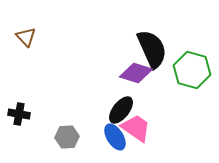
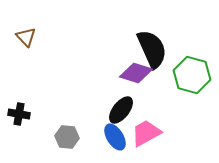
green hexagon: moved 5 px down
pink trapezoid: moved 10 px right, 5 px down; rotated 64 degrees counterclockwise
gray hexagon: rotated 10 degrees clockwise
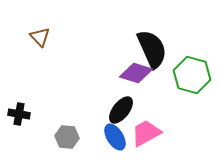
brown triangle: moved 14 px right
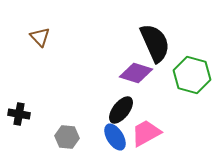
black semicircle: moved 3 px right, 6 px up
